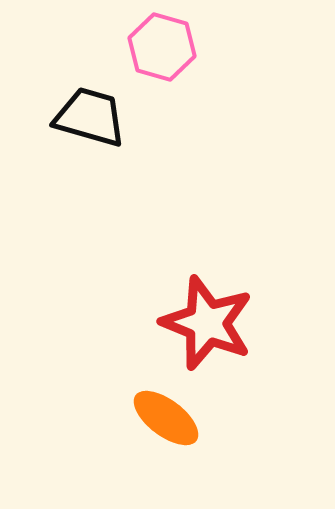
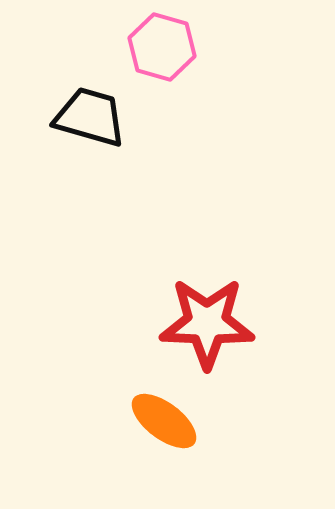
red star: rotated 20 degrees counterclockwise
orange ellipse: moved 2 px left, 3 px down
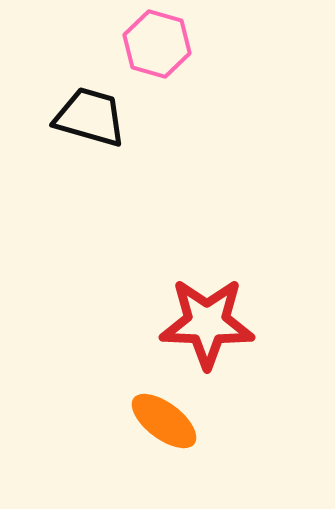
pink hexagon: moved 5 px left, 3 px up
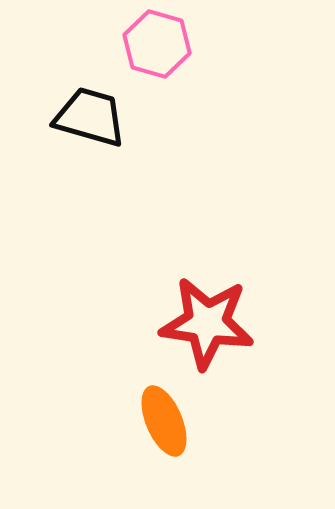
red star: rotated 6 degrees clockwise
orange ellipse: rotated 30 degrees clockwise
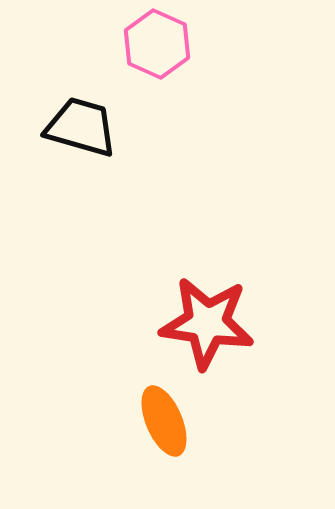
pink hexagon: rotated 8 degrees clockwise
black trapezoid: moved 9 px left, 10 px down
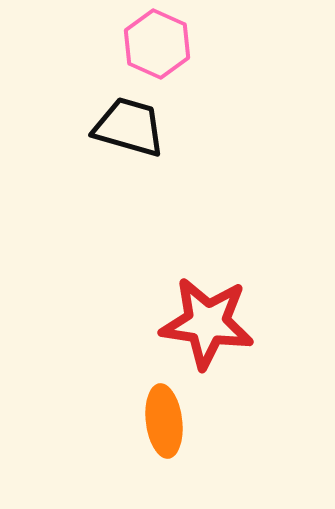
black trapezoid: moved 48 px right
orange ellipse: rotated 16 degrees clockwise
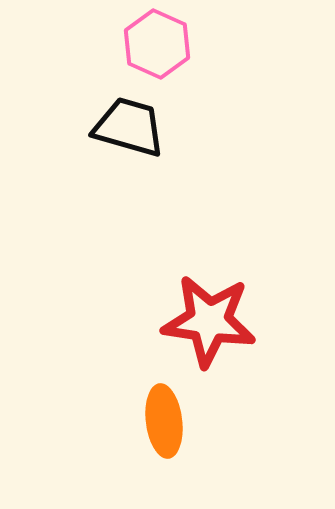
red star: moved 2 px right, 2 px up
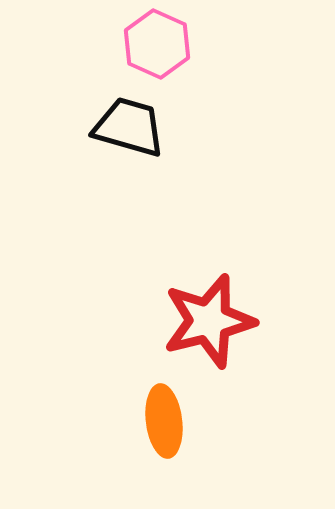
red star: rotated 22 degrees counterclockwise
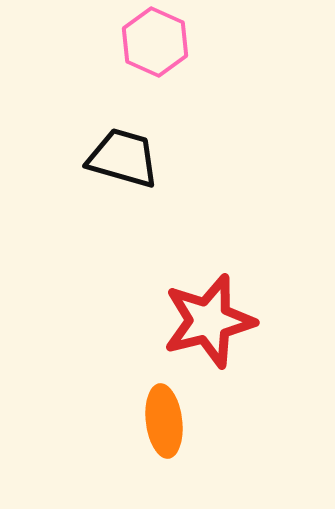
pink hexagon: moved 2 px left, 2 px up
black trapezoid: moved 6 px left, 31 px down
